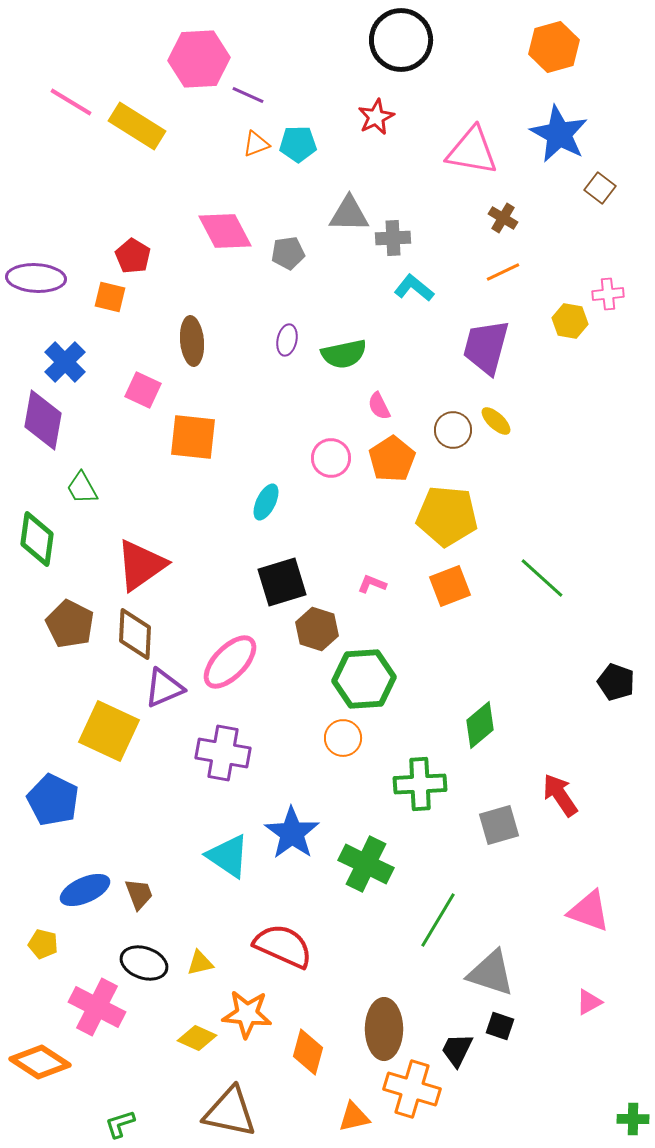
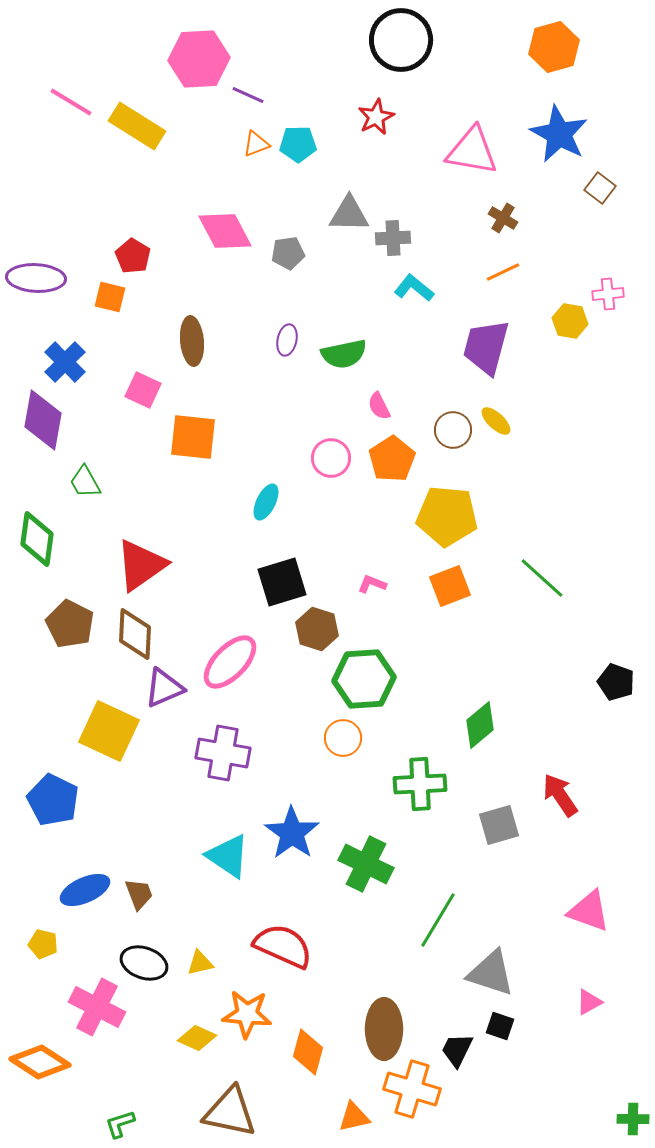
green trapezoid at (82, 488): moved 3 px right, 6 px up
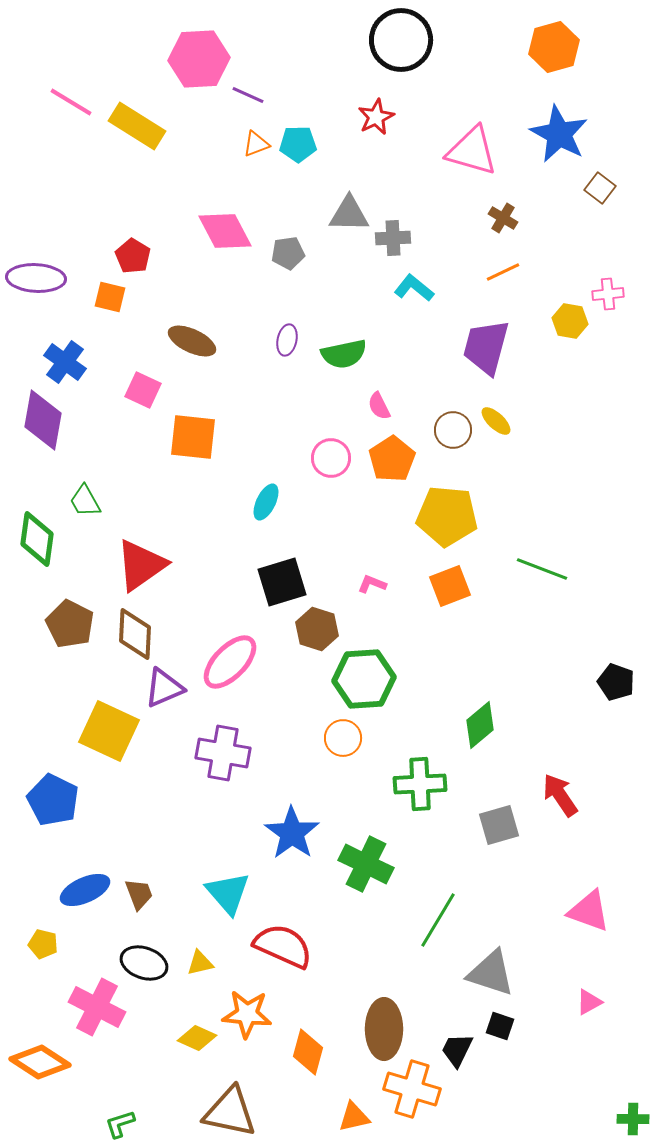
pink triangle at (472, 151): rotated 6 degrees clockwise
brown ellipse at (192, 341): rotated 60 degrees counterclockwise
blue cross at (65, 362): rotated 9 degrees counterclockwise
green trapezoid at (85, 482): moved 19 px down
green line at (542, 578): moved 9 px up; rotated 21 degrees counterclockwise
cyan triangle at (228, 856): moved 37 px down; rotated 15 degrees clockwise
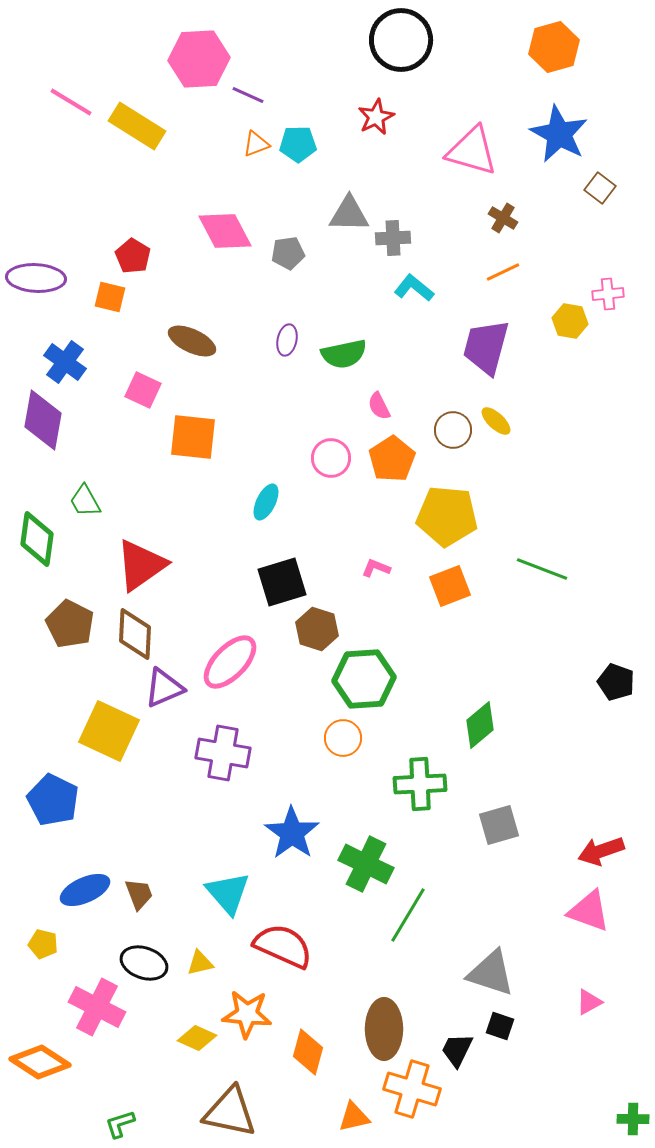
pink L-shape at (372, 584): moved 4 px right, 16 px up
red arrow at (560, 795): moved 41 px right, 56 px down; rotated 75 degrees counterclockwise
green line at (438, 920): moved 30 px left, 5 px up
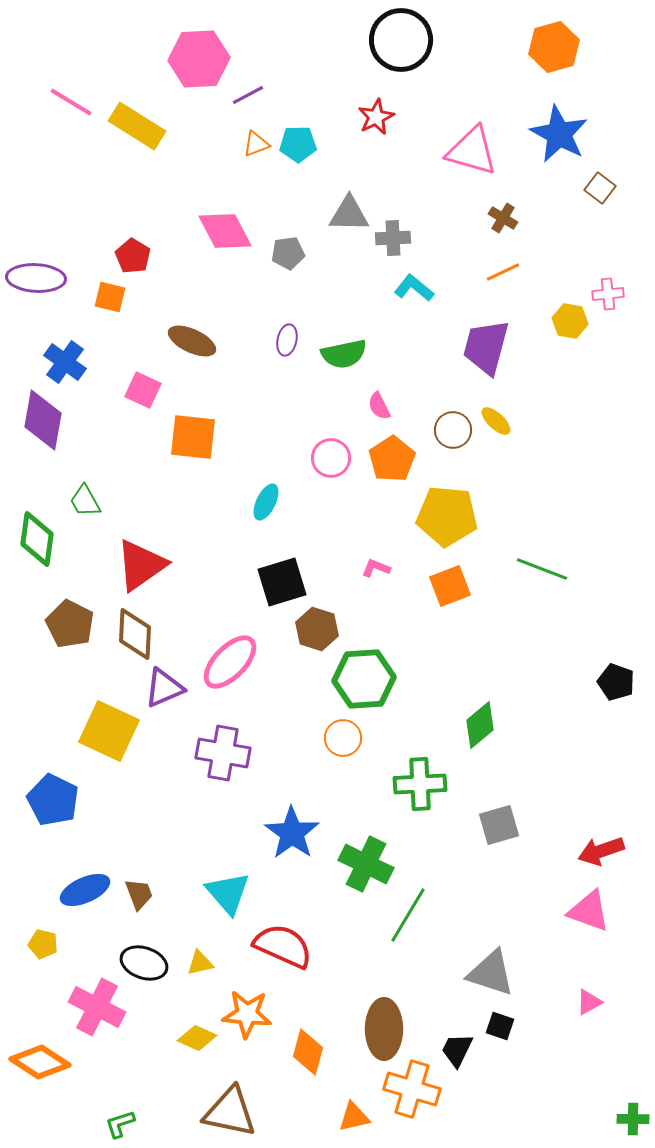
purple line at (248, 95): rotated 52 degrees counterclockwise
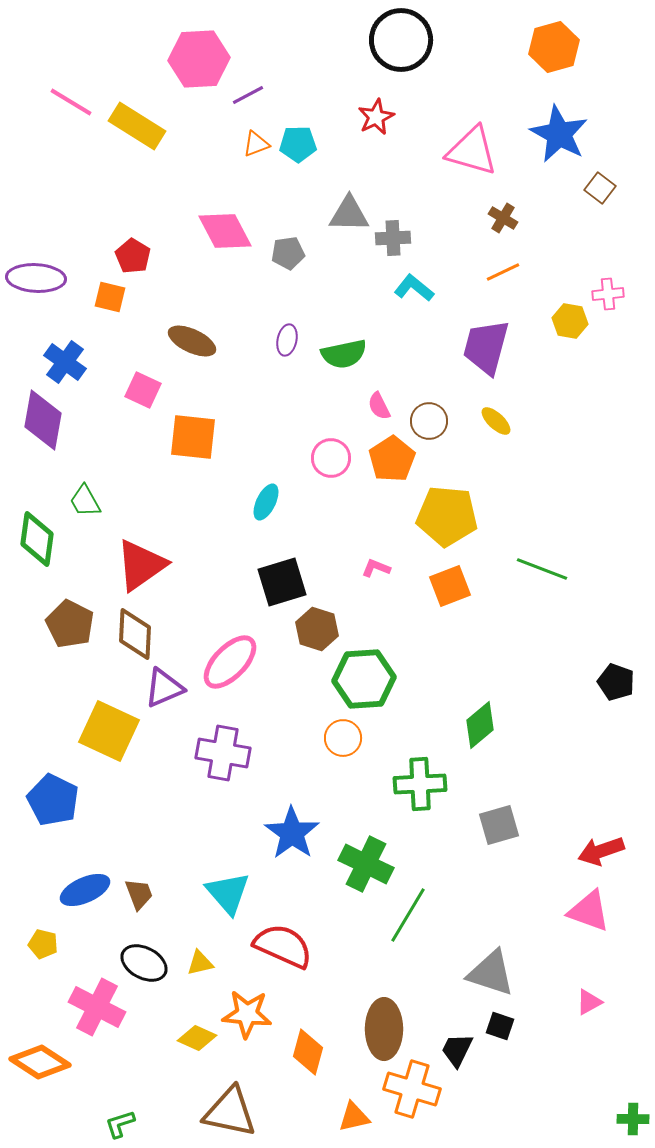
brown circle at (453, 430): moved 24 px left, 9 px up
black ellipse at (144, 963): rotated 9 degrees clockwise
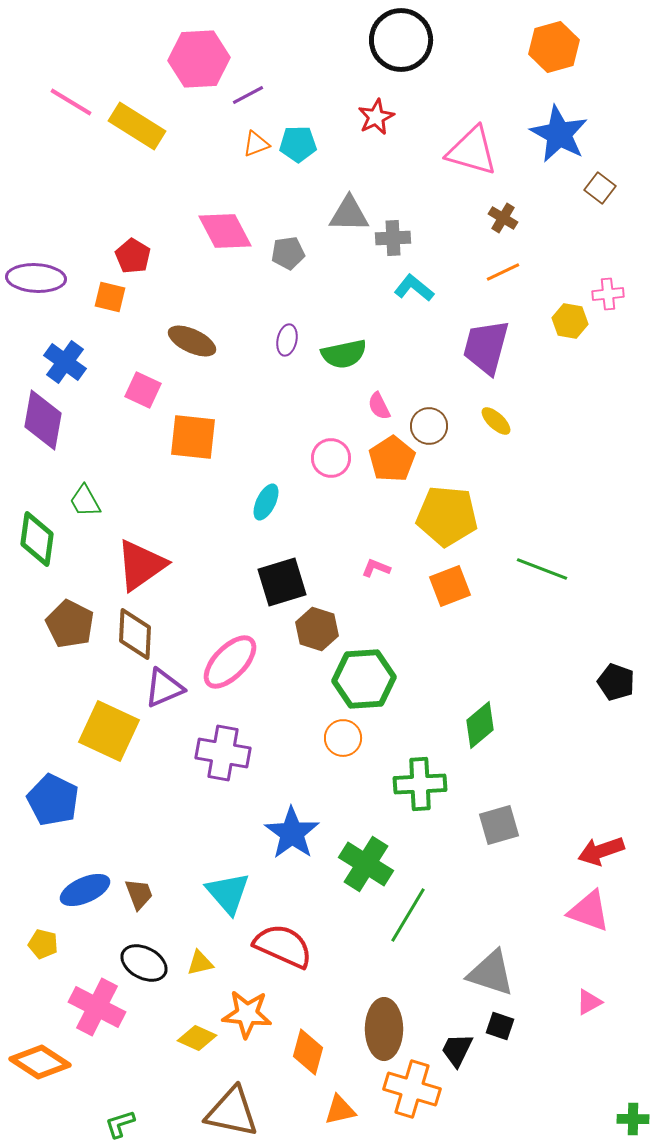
brown circle at (429, 421): moved 5 px down
green cross at (366, 864): rotated 6 degrees clockwise
brown triangle at (230, 1112): moved 2 px right
orange triangle at (354, 1117): moved 14 px left, 7 px up
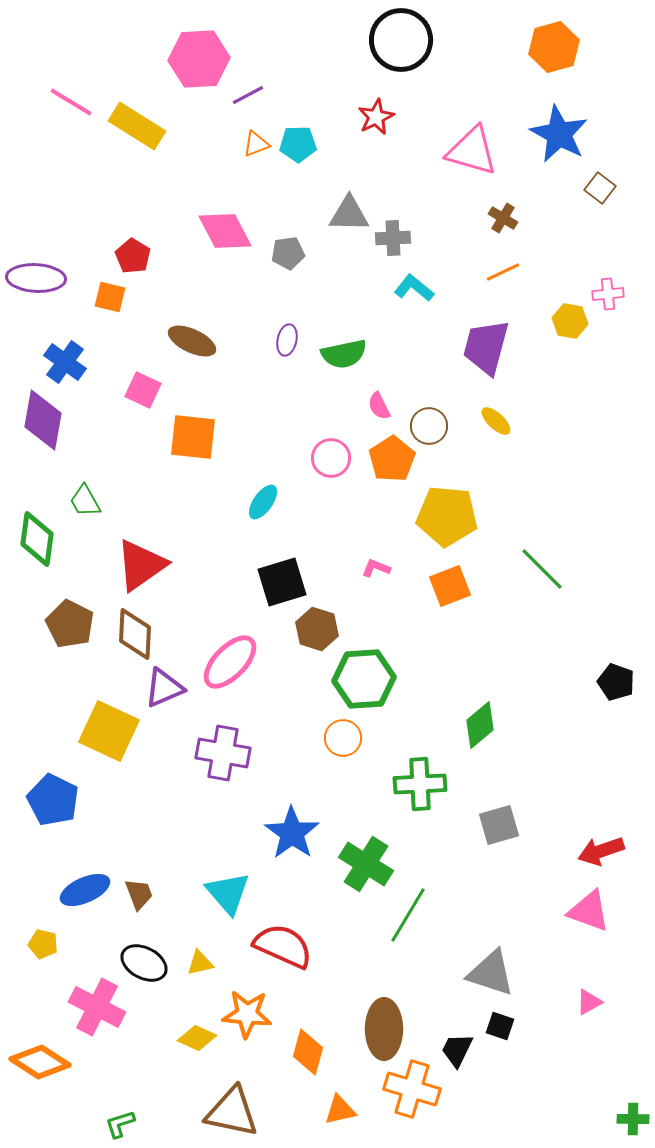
cyan ellipse at (266, 502): moved 3 px left; rotated 9 degrees clockwise
green line at (542, 569): rotated 24 degrees clockwise
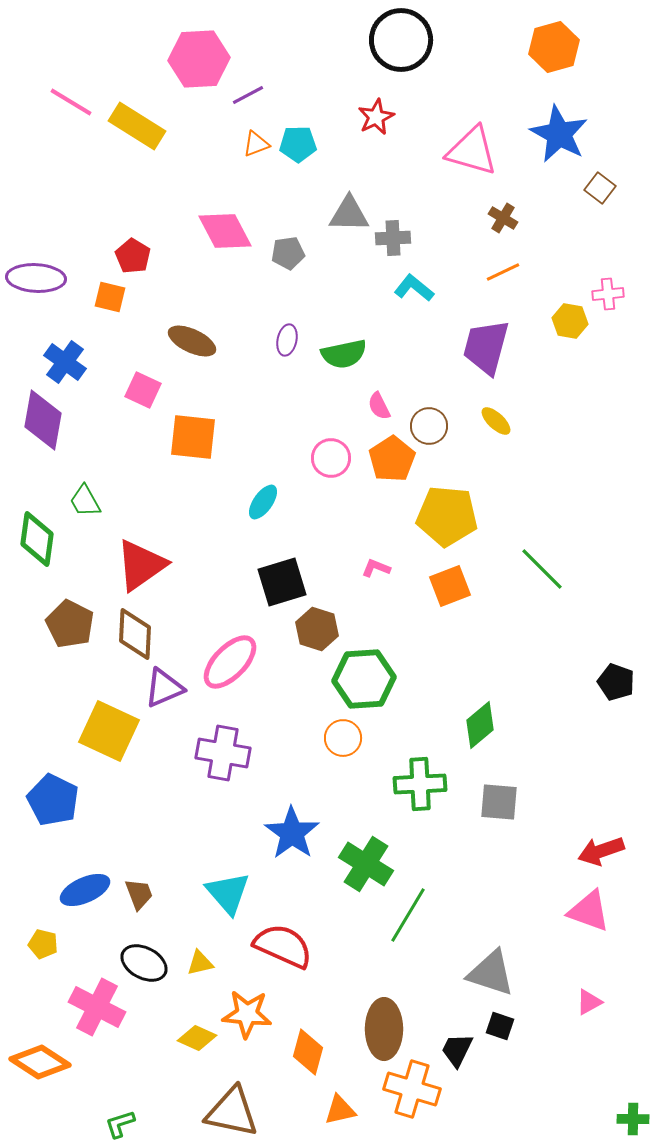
gray square at (499, 825): moved 23 px up; rotated 21 degrees clockwise
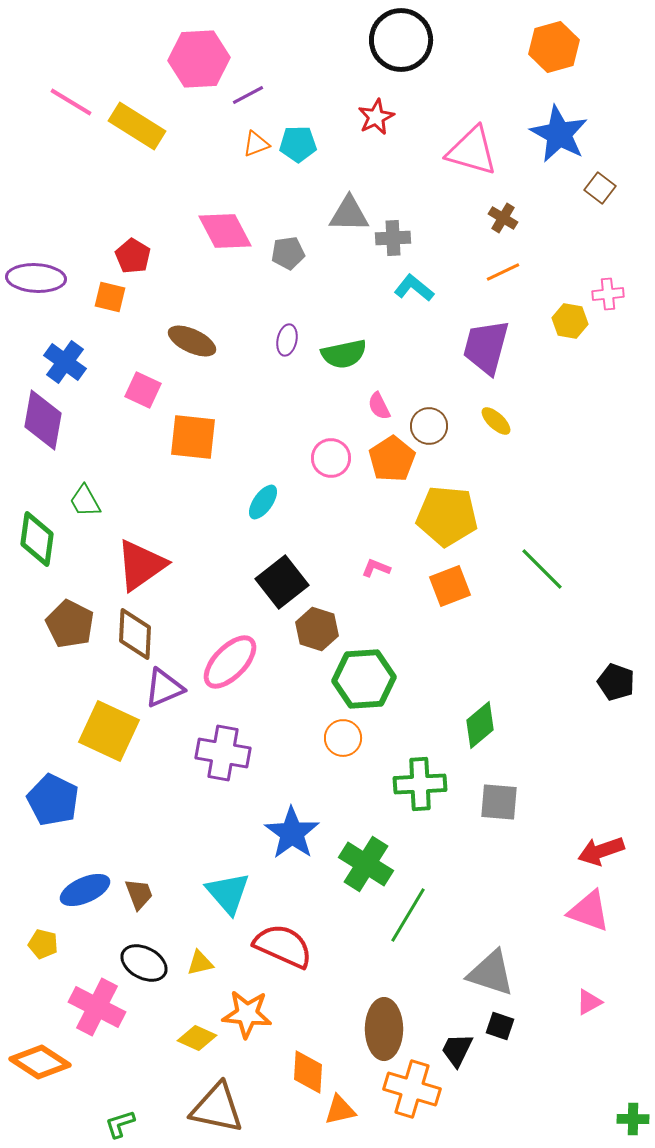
black square at (282, 582): rotated 21 degrees counterclockwise
orange diamond at (308, 1052): moved 20 px down; rotated 12 degrees counterclockwise
brown triangle at (232, 1112): moved 15 px left, 4 px up
